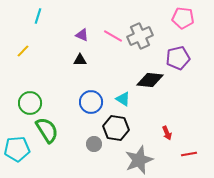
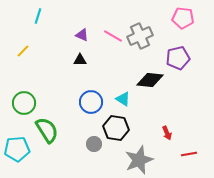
green circle: moved 6 px left
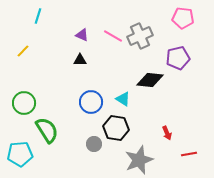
cyan pentagon: moved 3 px right, 5 px down
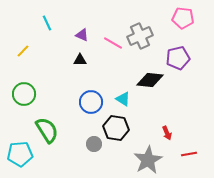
cyan line: moved 9 px right, 7 px down; rotated 42 degrees counterclockwise
pink line: moved 7 px down
green circle: moved 9 px up
gray star: moved 9 px right; rotated 8 degrees counterclockwise
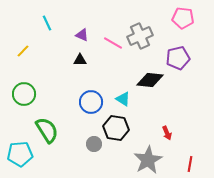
red line: moved 1 px right, 10 px down; rotated 70 degrees counterclockwise
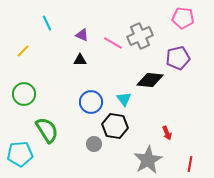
cyan triangle: moved 1 px right; rotated 21 degrees clockwise
black hexagon: moved 1 px left, 2 px up
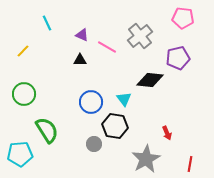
gray cross: rotated 15 degrees counterclockwise
pink line: moved 6 px left, 4 px down
gray star: moved 2 px left, 1 px up
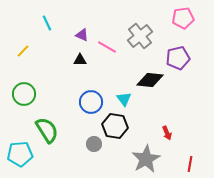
pink pentagon: rotated 15 degrees counterclockwise
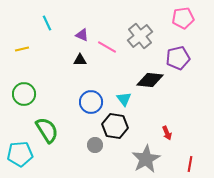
yellow line: moved 1 px left, 2 px up; rotated 32 degrees clockwise
gray circle: moved 1 px right, 1 px down
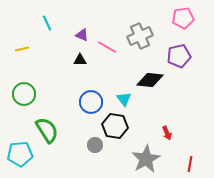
gray cross: rotated 15 degrees clockwise
purple pentagon: moved 1 px right, 2 px up
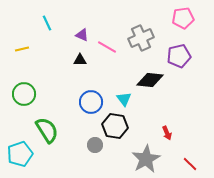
gray cross: moved 1 px right, 2 px down
cyan pentagon: rotated 15 degrees counterclockwise
red line: rotated 56 degrees counterclockwise
